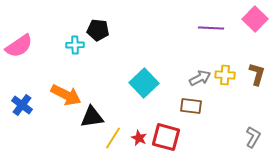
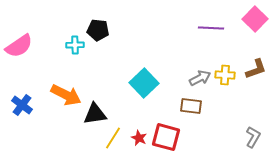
brown L-shape: moved 1 px left, 5 px up; rotated 55 degrees clockwise
black triangle: moved 3 px right, 3 px up
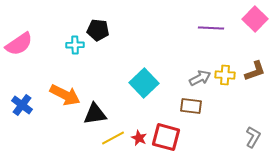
pink semicircle: moved 2 px up
brown L-shape: moved 1 px left, 2 px down
orange arrow: moved 1 px left
yellow line: rotated 30 degrees clockwise
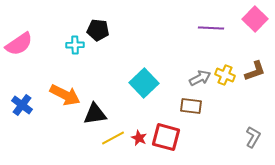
yellow cross: rotated 18 degrees clockwise
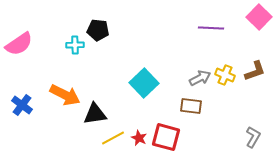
pink square: moved 4 px right, 2 px up
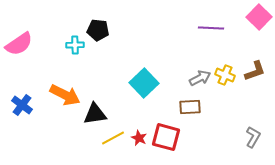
brown rectangle: moved 1 px left, 1 px down; rotated 10 degrees counterclockwise
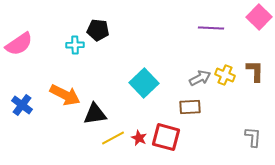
brown L-shape: rotated 70 degrees counterclockwise
gray L-shape: rotated 25 degrees counterclockwise
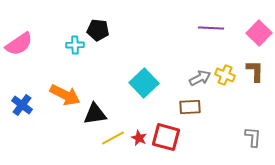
pink square: moved 16 px down
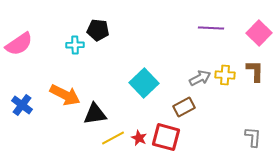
yellow cross: rotated 18 degrees counterclockwise
brown rectangle: moved 6 px left; rotated 25 degrees counterclockwise
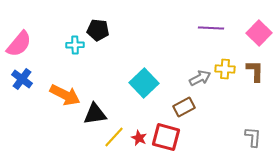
pink semicircle: rotated 16 degrees counterclockwise
yellow cross: moved 6 px up
blue cross: moved 26 px up
yellow line: moved 1 px right, 1 px up; rotated 20 degrees counterclockwise
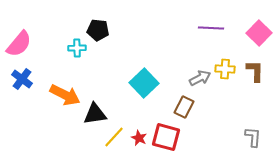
cyan cross: moved 2 px right, 3 px down
brown rectangle: rotated 35 degrees counterclockwise
